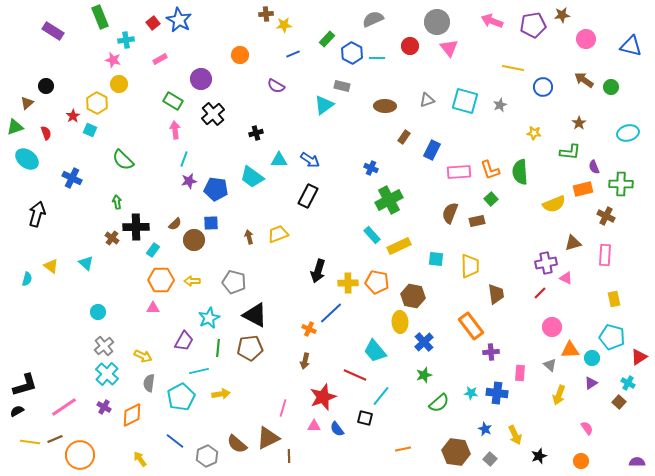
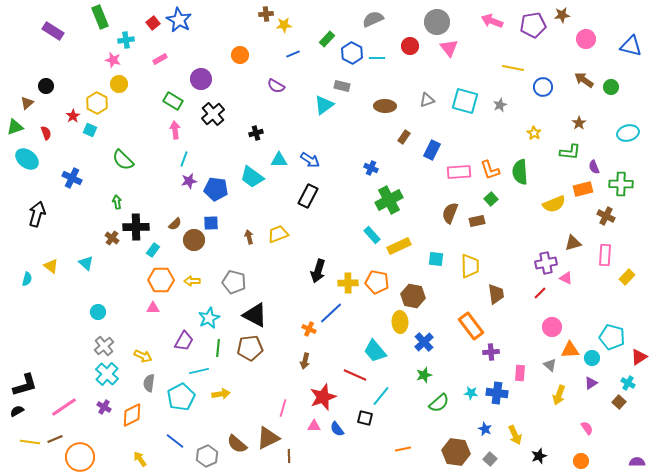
yellow star at (534, 133): rotated 24 degrees clockwise
yellow rectangle at (614, 299): moved 13 px right, 22 px up; rotated 56 degrees clockwise
orange circle at (80, 455): moved 2 px down
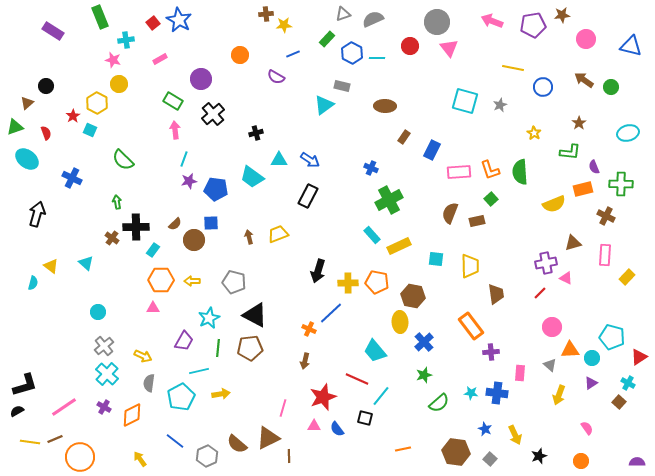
purple semicircle at (276, 86): moved 9 px up
gray triangle at (427, 100): moved 84 px left, 86 px up
cyan semicircle at (27, 279): moved 6 px right, 4 px down
red line at (355, 375): moved 2 px right, 4 px down
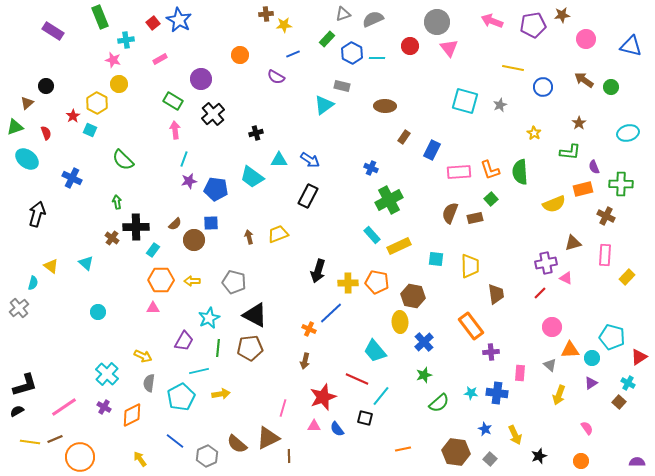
brown rectangle at (477, 221): moved 2 px left, 3 px up
gray cross at (104, 346): moved 85 px left, 38 px up
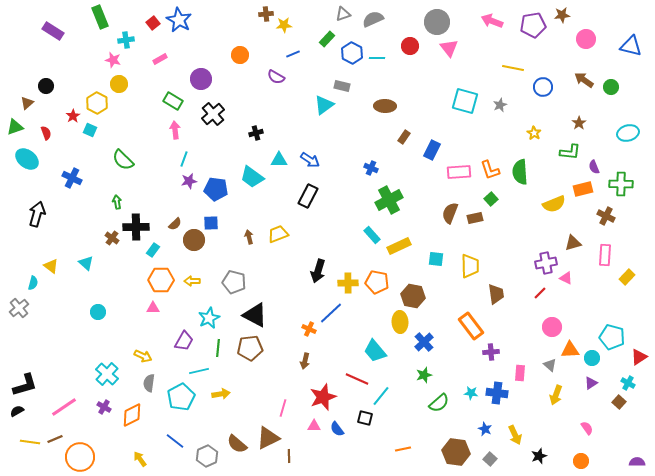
yellow arrow at (559, 395): moved 3 px left
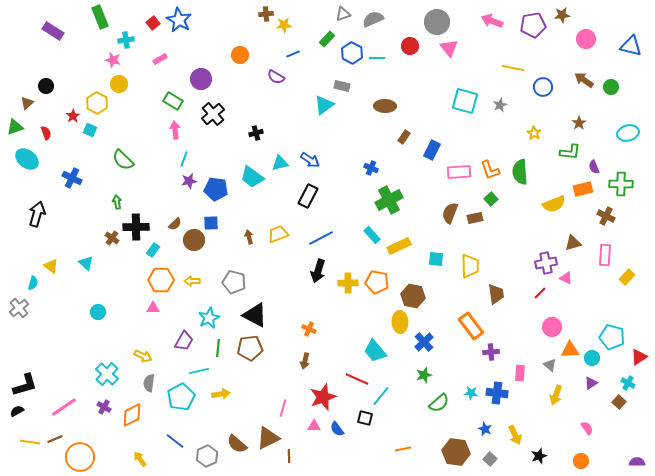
cyan triangle at (279, 160): moved 1 px right, 3 px down; rotated 12 degrees counterclockwise
blue line at (331, 313): moved 10 px left, 75 px up; rotated 15 degrees clockwise
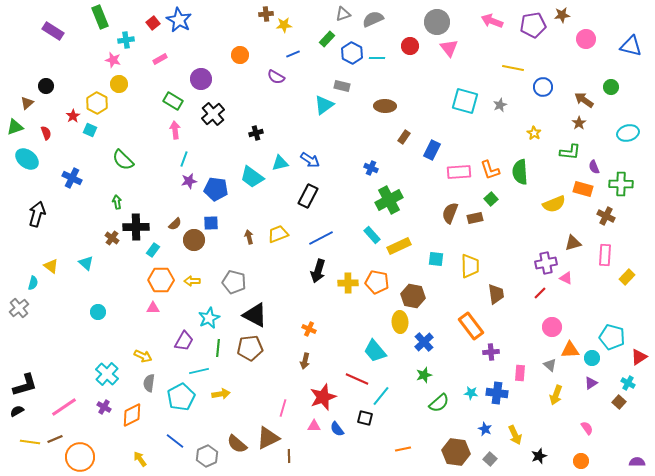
brown arrow at (584, 80): moved 20 px down
orange rectangle at (583, 189): rotated 30 degrees clockwise
